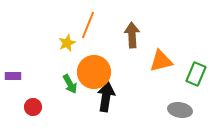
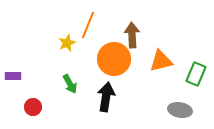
orange circle: moved 20 px right, 13 px up
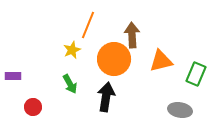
yellow star: moved 5 px right, 7 px down
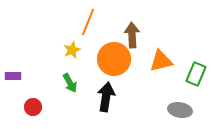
orange line: moved 3 px up
green arrow: moved 1 px up
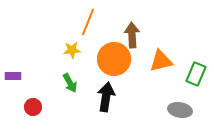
yellow star: rotated 18 degrees clockwise
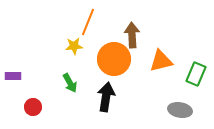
yellow star: moved 2 px right, 4 px up
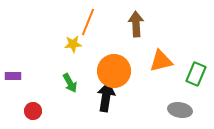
brown arrow: moved 4 px right, 11 px up
yellow star: moved 1 px left, 2 px up
orange circle: moved 12 px down
red circle: moved 4 px down
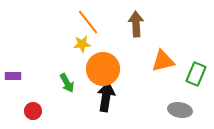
orange line: rotated 60 degrees counterclockwise
yellow star: moved 9 px right
orange triangle: moved 2 px right
orange circle: moved 11 px left, 2 px up
green arrow: moved 3 px left
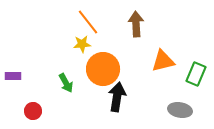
green arrow: moved 1 px left
black arrow: moved 11 px right
